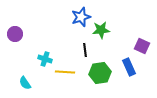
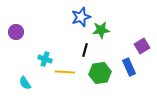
purple circle: moved 1 px right, 2 px up
purple square: rotated 35 degrees clockwise
black line: rotated 24 degrees clockwise
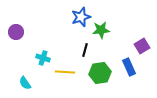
cyan cross: moved 2 px left, 1 px up
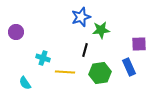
purple square: moved 3 px left, 2 px up; rotated 28 degrees clockwise
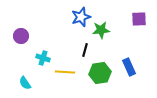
purple circle: moved 5 px right, 4 px down
purple square: moved 25 px up
